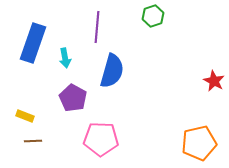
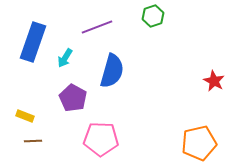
purple line: rotated 64 degrees clockwise
blue rectangle: moved 1 px up
cyan arrow: rotated 42 degrees clockwise
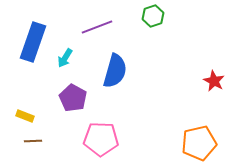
blue semicircle: moved 3 px right
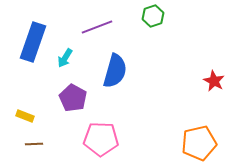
brown line: moved 1 px right, 3 px down
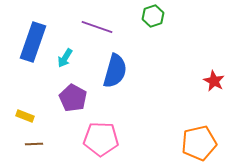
purple line: rotated 40 degrees clockwise
